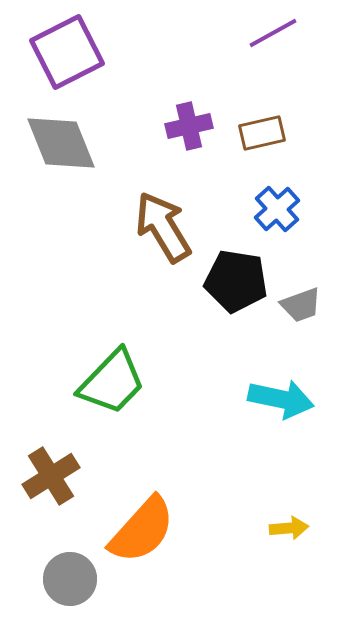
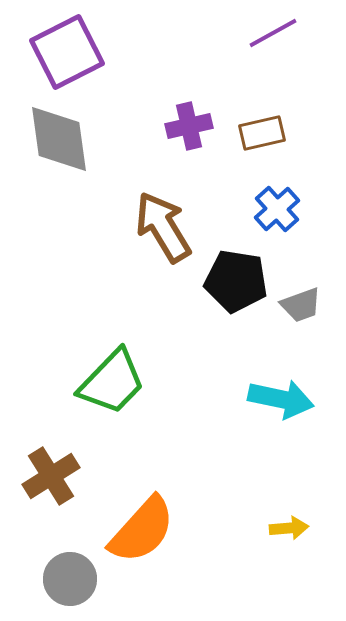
gray diamond: moved 2 px left, 4 px up; rotated 14 degrees clockwise
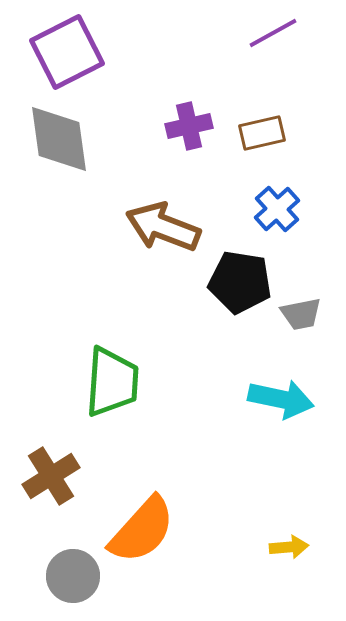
brown arrow: rotated 38 degrees counterclockwise
black pentagon: moved 4 px right, 1 px down
gray trapezoid: moved 9 px down; rotated 9 degrees clockwise
green trapezoid: rotated 40 degrees counterclockwise
yellow arrow: moved 19 px down
gray circle: moved 3 px right, 3 px up
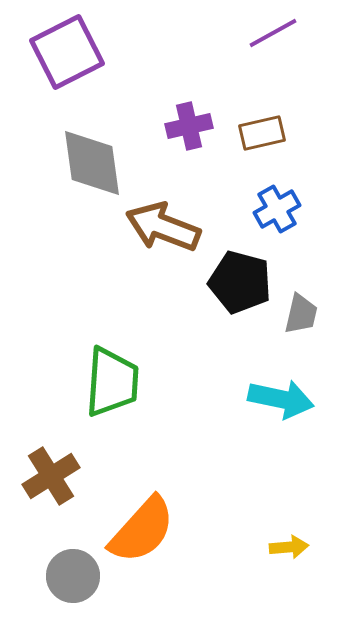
gray diamond: moved 33 px right, 24 px down
blue cross: rotated 12 degrees clockwise
black pentagon: rotated 6 degrees clockwise
gray trapezoid: rotated 66 degrees counterclockwise
